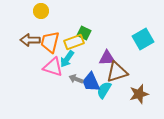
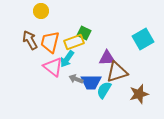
brown arrow: rotated 60 degrees clockwise
pink triangle: rotated 20 degrees clockwise
blue trapezoid: rotated 65 degrees counterclockwise
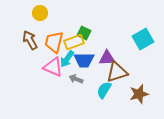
yellow circle: moved 1 px left, 2 px down
orange trapezoid: moved 4 px right
pink triangle: rotated 15 degrees counterclockwise
blue trapezoid: moved 7 px left, 22 px up
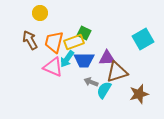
gray arrow: moved 15 px right, 3 px down
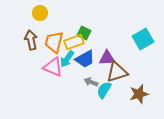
brown arrow: moved 1 px right; rotated 18 degrees clockwise
blue trapezoid: moved 1 px right, 1 px up; rotated 30 degrees counterclockwise
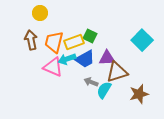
green square: moved 6 px right, 3 px down
cyan square: moved 1 px left, 1 px down; rotated 15 degrees counterclockwise
cyan arrow: rotated 36 degrees clockwise
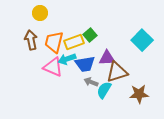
green square: moved 1 px up; rotated 24 degrees clockwise
blue trapezoid: moved 5 px down; rotated 20 degrees clockwise
brown star: rotated 12 degrees clockwise
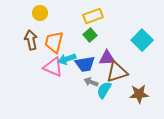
yellow rectangle: moved 19 px right, 26 px up
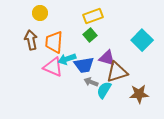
orange trapezoid: rotated 10 degrees counterclockwise
purple triangle: rotated 18 degrees clockwise
blue trapezoid: moved 1 px left, 1 px down
